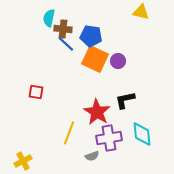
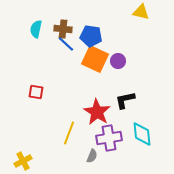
cyan semicircle: moved 13 px left, 11 px down
gray semicircle: rotated 48 degrees counterclockwise
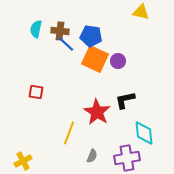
brown cross: moved 3 px left, 2 px down
cyan diamond: moved 2 px right, 1 px up
purple cross: moved 18 px right, 20 px down
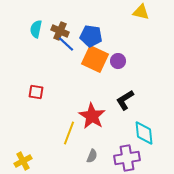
brown cross: rotated 18 degrees clockwise
black L-shape: rotated 20 degrees counterclockwise
red star: moved 5 px left, 4 px down
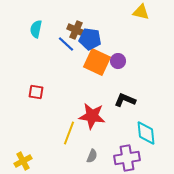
brown cross: moved 16 px right, 1 px up
blue pentagon: moved 1 px left, 3 px down
orange square: moved 2 px right, 3 px down
black L-shape: rotated 55 degrees clockwise
red star: rotated 24 degrees counterclockwise
cyan diamond: moved 2 px right
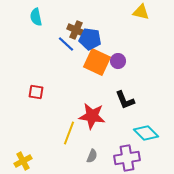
cyan semicircle: moved 12 px up; rotated 24 degrees counterclockwise
black L-shape: rotated 135 degrees counterclockwise
cyan diamond: rotated 40 degrees counterclockwise
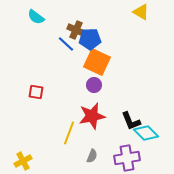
yellow triangle: rotated 18 degrees clockwise
cyan semicircle: rotated 42 degrees counterclockwise
blue pentagon: rotated 10 degrees counterclockwise
purple circle: moved 24 px left, 24 px down
black L-shape: moved 6 px right, 21 px down
red star: rotated 20 degrees counterclockwise
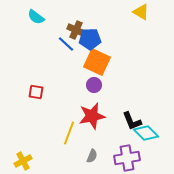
black L-shape: moved 1 px right
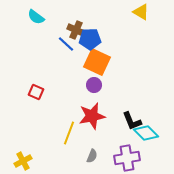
red square: rotated 14 degrees clockwise
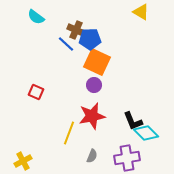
black L-shape: moved 1 px right
